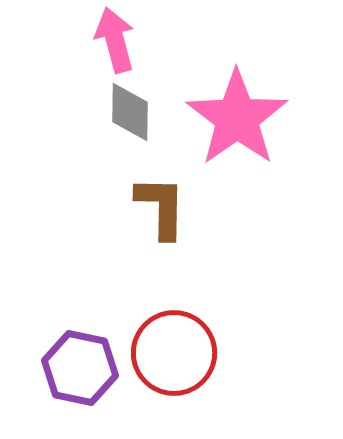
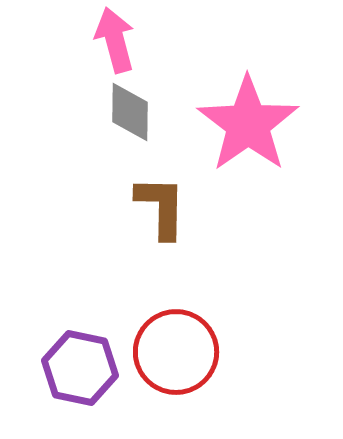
pink star: moved 11 px right, 6 px down
red circle: moved 2 px right, 1 px up
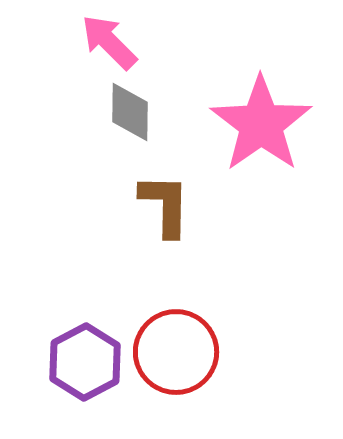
pink arrow: moved 6 px left, 2 px down; rotated 30 degrees counterclockwise
pink star: moved 13 px right
brown L-shape: moved 4 px right, 2 px up
purple hexagon: moved 5 px right, 6 px up; rotated 20 degrees clockwise
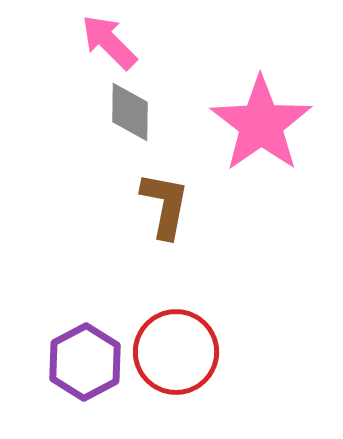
brown L-shape: rotated 10 degrees clockwise
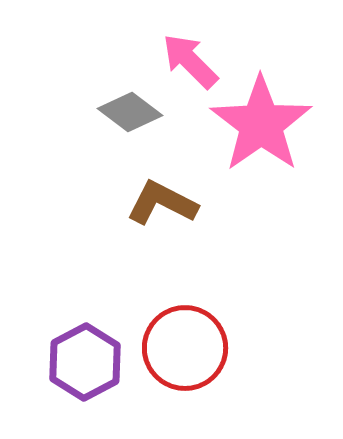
pink arrow: moved 81 px right, 19 px down
gray diamond: rotated 54 degrees counterclockwise
brown L-shape: moved 3 px left, 2 px up; rotated 74 degrees counterclockwise
red circle: moved 9 px right, 4 px up
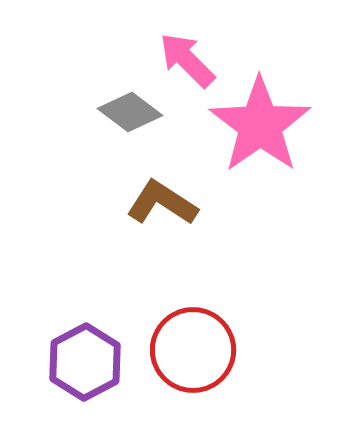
pink arrow: moved 3 px left, 1 px up
pink star: moved 1 px left, 1 px down
brown L-shape: rotated 6 degrees clockwise
red circle: moved 8 px right, 2 px down
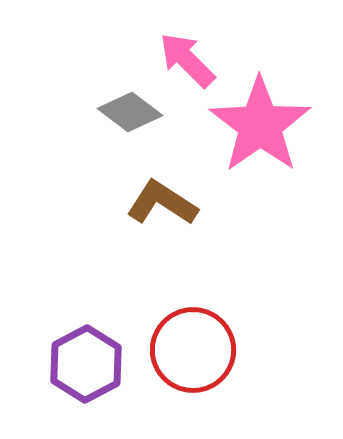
purple hexagon: moved 1 px right, 2 px down
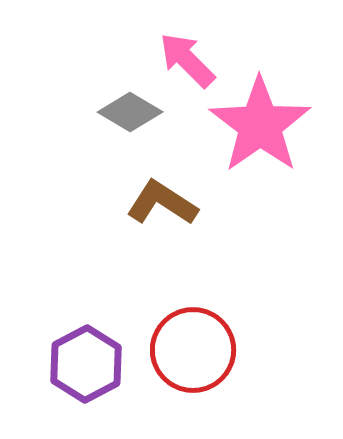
gray diamond: rotated 6 degrees counterclockwise
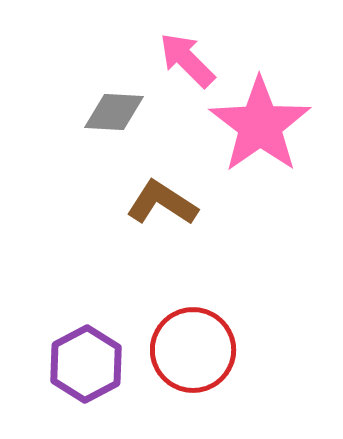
gray diamond: moved 16 px left; rotated 28 degrees counterclockwise
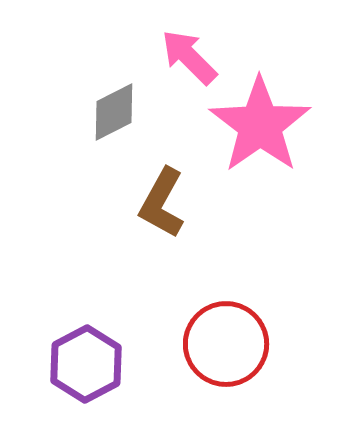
pink arrow: moved 2 px right, 3 px up
gray diamond: rotated 30 degrees counterclockwise
brown L-shape: rotated 94 degrees counterclockwise
red circle: moved 33 px right, 6 px up
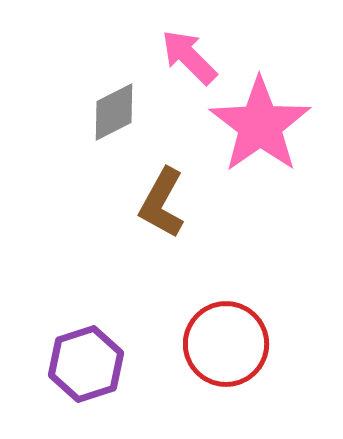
purple hexagon: rotated 10 degrees clockwise
